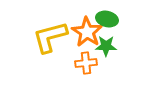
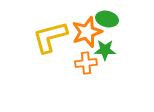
orange star: rotated 20 degrees clockwise
green star: moved 1 px left, 4 px down
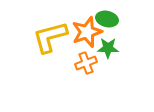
green star: moved 3 px right, 2 px up
orange cross: rotated 15 degrees counterclockwise
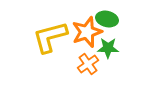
orange cross: moved 2 px right, 1 px down; rotated 15 degrees counterclockwise
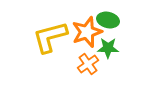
green ellipse: moved 1 px right, 1 px down
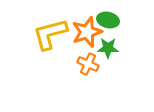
yellow L-shape: moved 3 px up
orange cross: rotated 30 degrees counterclockwise
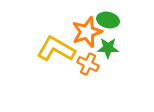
yellow L-shape: moved 6 px right, 15 px down; rotated 45 degrees clockwise
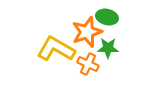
green ellipse: moved 1 px left, 3 px up
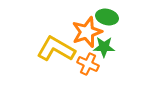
green star: moved 4 px left, 1 px up
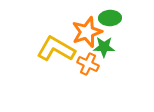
green ellipse: moved 3 px right, 1 px down; rotated 15 degrees counterclockwise
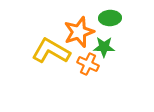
orange star: moved 8 px left
yellow L-shape: moved 5 px left, 2 px down
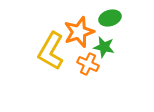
green ellipse: rotated 15 degrees counterclockwise
green star: rotated 10 degrees clockwise
yellow L-shape: rotated 90 degrees counterclockwise
